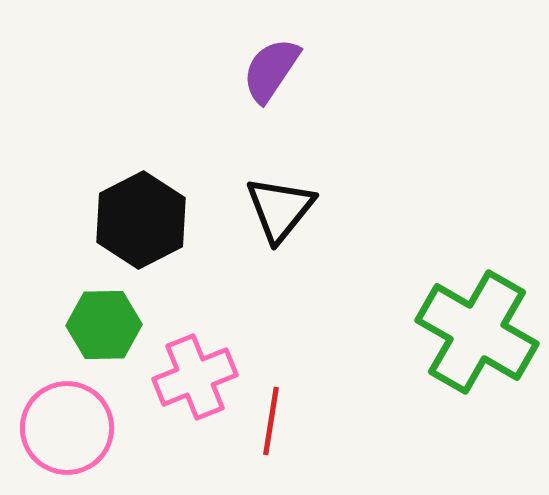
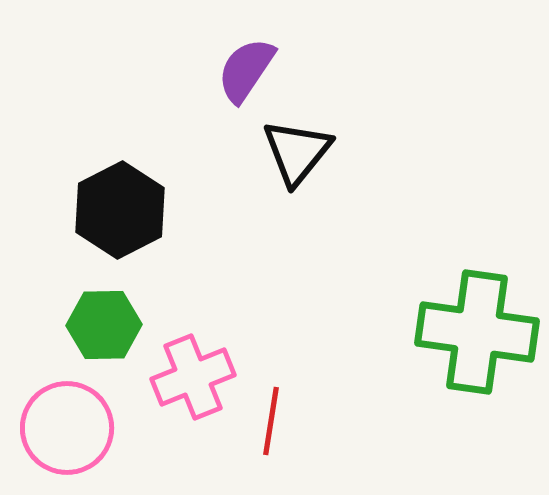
purple semicircle: moved 25 px left
black triangle: moved 17 px right, 57 px up
black hexagon: moved 21 px left, 10 px up
green cross: rotated 22 degrees counterclockwise
pink cross: moved 2 px left
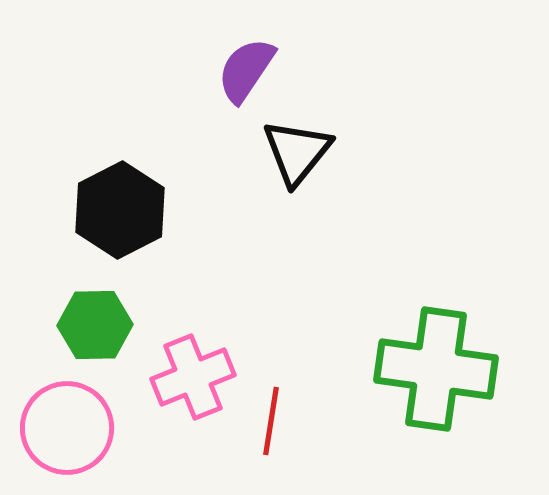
green hexagon: moved 9 px left
green cross: moved 41 px left, 37 px down
